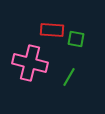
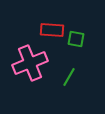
pink cross: rotated 36 degrees counterclockwise
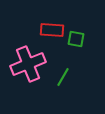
pink cross: moved 2 px left, 1 px down
green line: moved 6 px left
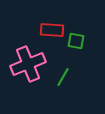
green square: moved 2 px down
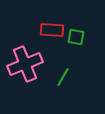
green square: moved 4 px up
pink cross: moved 3 px left
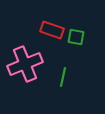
red rectangle: rotated 15 degrees clockwise
green line: rotated 18 degrees counterclockwise
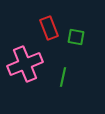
red rectangle: moved 3 px left, 2 px up; rotated 50 degrees clockwise
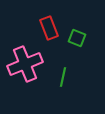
green square: moved 1 px right, 1 px down; rotated 12 degrees clockwise
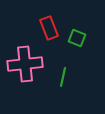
pink cross: rotated 16 degrees clockwise
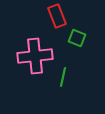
red rectangle: moved 8 px right, 12 px up
pink cross: moved 10 px right, 8 px up
